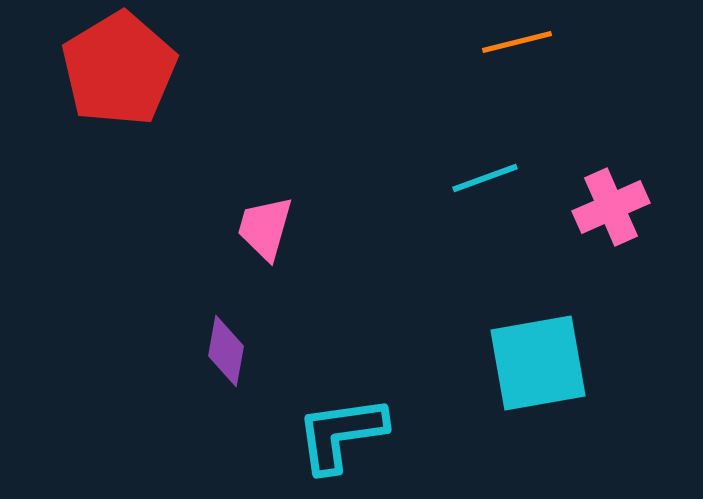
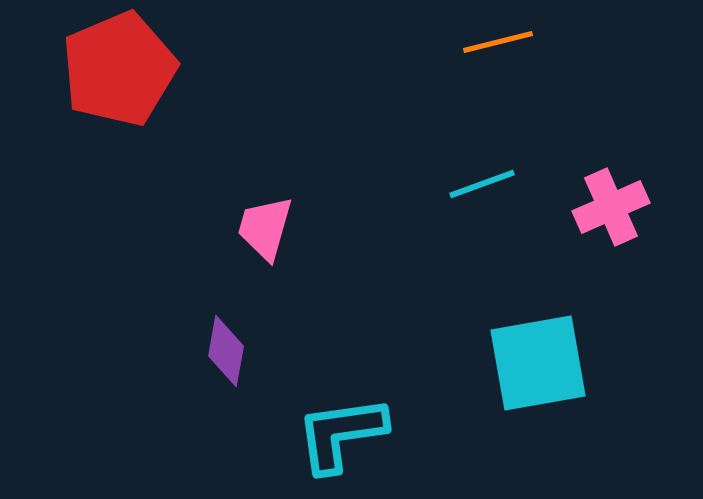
orange line: moved 19 px left
red pentagon: rotated 8 degrees clockwise
cyan line: moved 3 px left, 6 px down
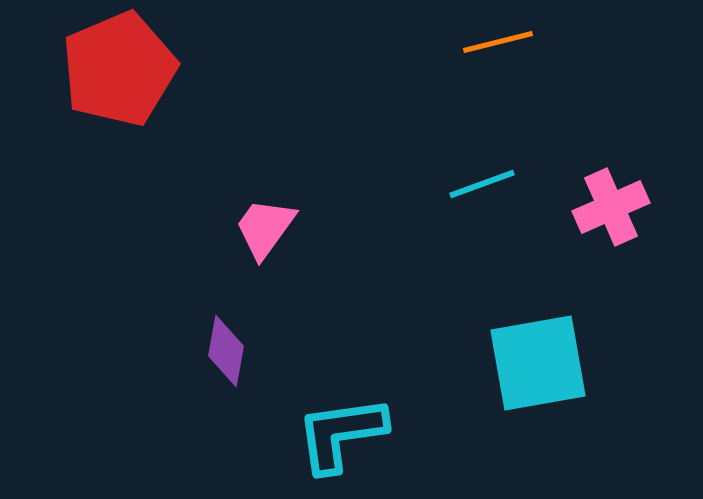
pink trapezoid: rotated 20 degrees clockwise
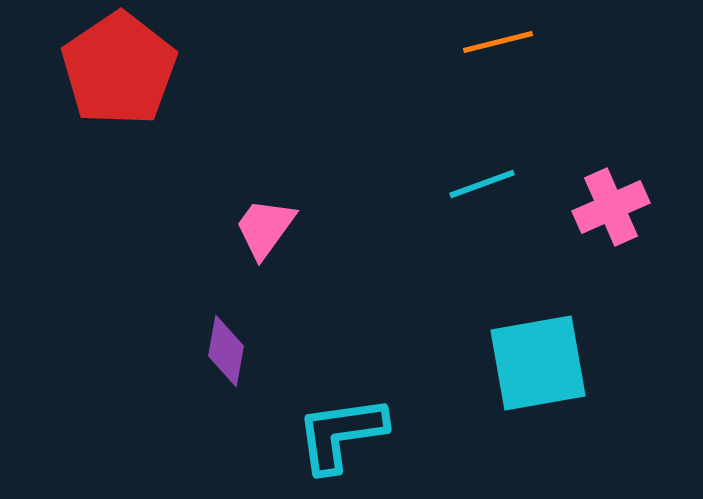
red pentagon: rotated 11 degrees counterclockwise
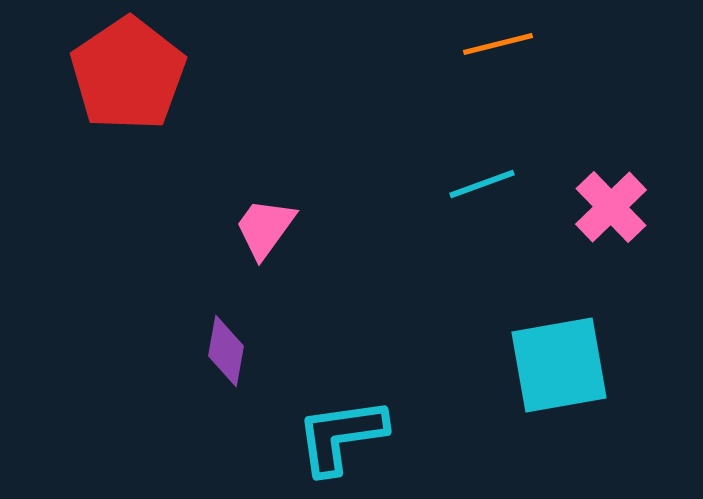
orange line: moved 2 px down
red pentagon: moved 9 px right, 5 px down
pink cross: rotated 20 degrees counterclockwise
cyan square: moved 21 px right, 2 px down
cyan L-shape: moved 2 px down
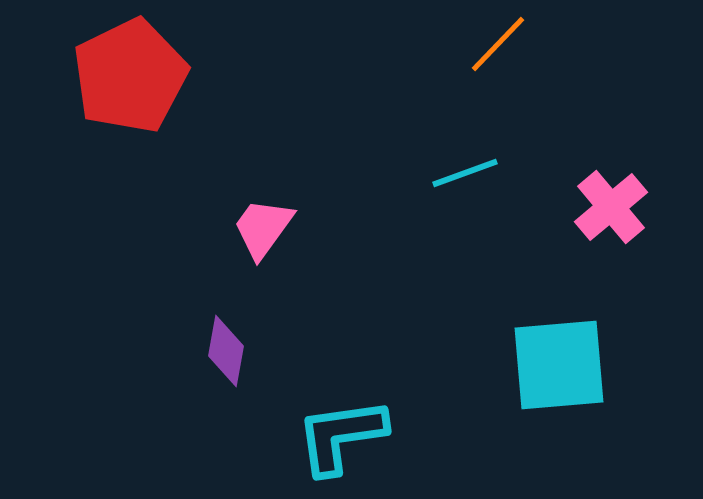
orange line: rotated 32 degrees counterclockwise
red pentagon: moved 2 px right, 2 px down; rotated 8 degrees clockwise
cyan line: moved 17 px left, 11 px up
pink cross: rotated 4 degrees clockwise
pink trapezoid: moved 2 px left
cyan square: rotated 5 degrees clockwise
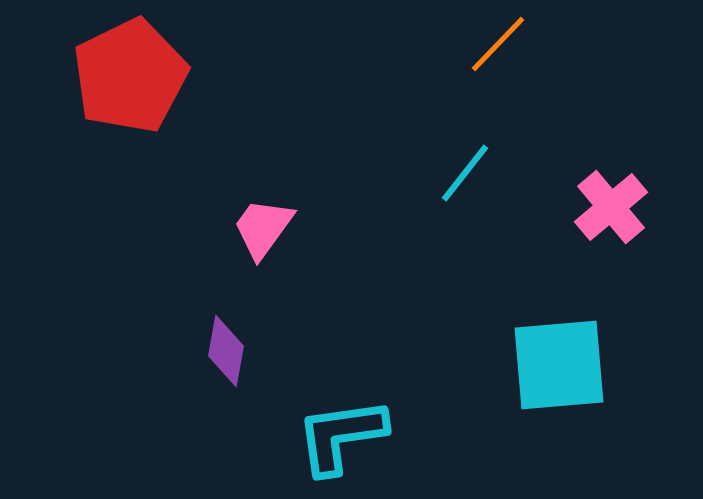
cyan line: rotated 32 degrees counterclockwise
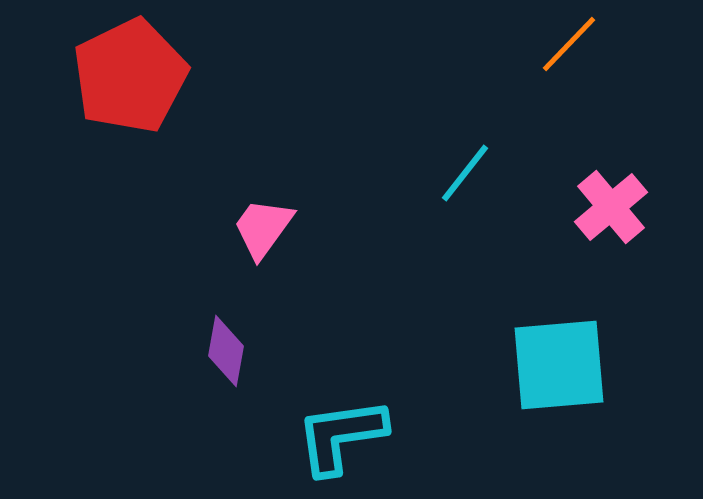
orange line: moved 71 px right
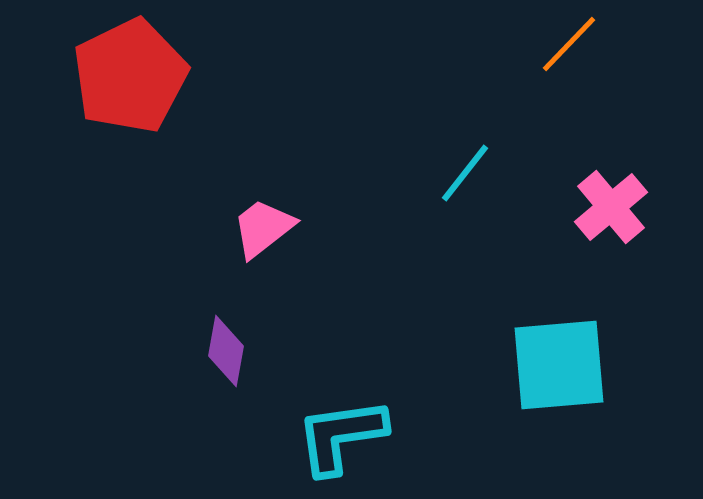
pink trapezoid: rotated 16 degrees clockwise
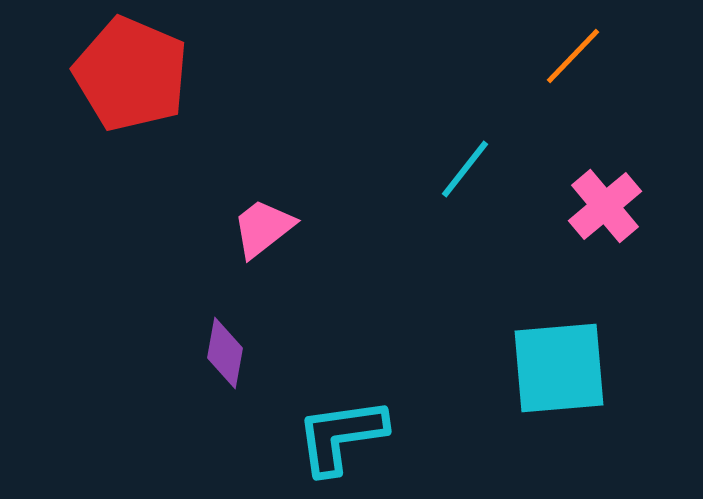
orange line: moved 4 px right, 12 px down
red pentagon: moved 1 px right, 2 px up; rotated 23 degrees counterclockwise
cyan line: moved 4 px up
pink cross: moved 6 px left, 1 px up
purple diamond: moved 1 px left, 2 px down
cyan square: moved 3 px down
